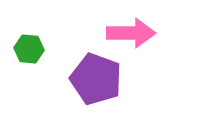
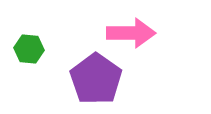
purple pentagon: rotated 15 degrees clockwise
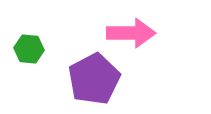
purple pentagon: moved 2 px left; rotated 9 degrees clockwise
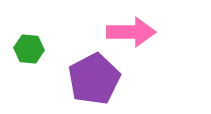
pink arrow: moved 1 px up
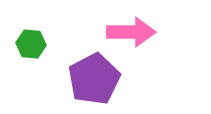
green hexagon: moved 2 px right, 5 px up
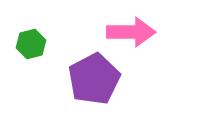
green hexagon: rotated 20 degrees counterclockwise
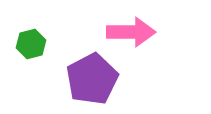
purple pentagon: moved 2 px left
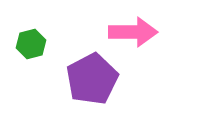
pink arrow: moved 2 px right
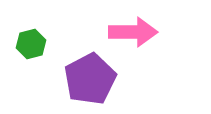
purple pentagon: moved 2 px left
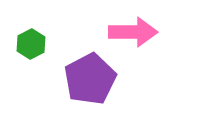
green hexagon: rotated 12 degrees counterclockwise
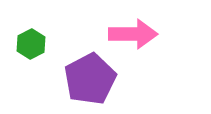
pink arrow: moved 2 px down
